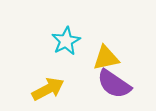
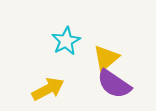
yellow triangle: rotated 28 degrees counterclockwise
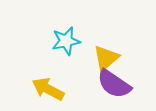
cyan star: rotated 16 degrees clockwise
yellow arrow: rotated 124 degrees counterclockwise
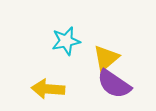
yellow arrow: rotated 24 degrees counterclockwise
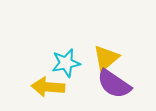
cyan star: moved 22 px down
yellow arrow: moved 2 px up
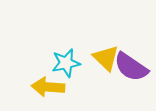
yellow triangle: rotated 36 degrees counterclockwise
purple semicircle: moved 17 px right, 17 px up
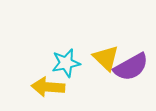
purple semicircle: rotated 63 degrees counterclockwise
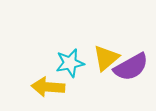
yellow triangle: rotated 36 degrees clockwise
cyan star: moved 4 px right
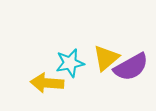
yellow arrow: moved 1 px left, 4 px up
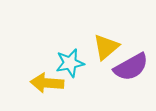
yellow triangle: moved 11 px up
